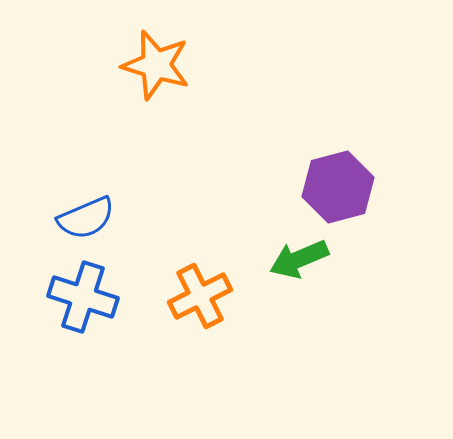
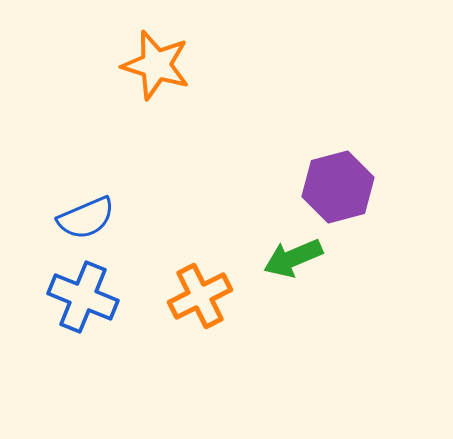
green arrow: moved 6 px left, 1 px up
blue cross: rotated 4 degrees clockwise
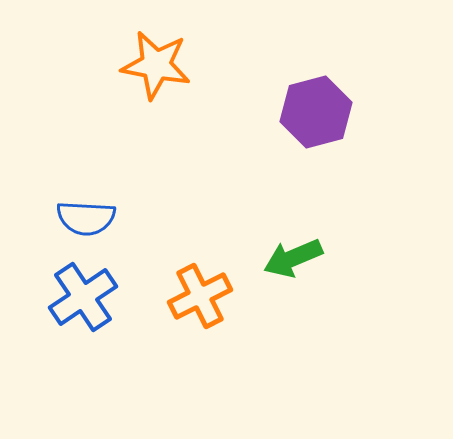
orange star: rotated 6 degrees counterclockwise
purple hexagon: moved 22 px left, 75 px up
blue semicircle: rotated 26 degrees clockwise
blue cross: rotated 34 degrees clockwise
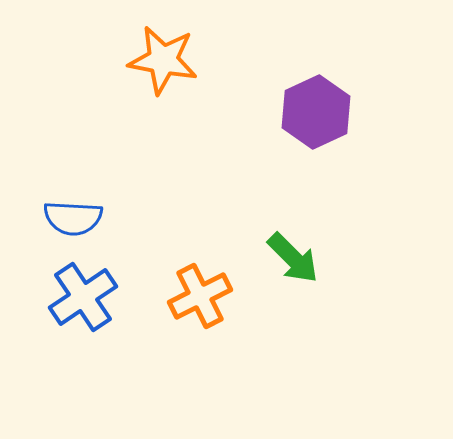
orange star: moved 7 px right, 5 px up
purple hexagon: rotated 10 degrees counterclockwise
blue semicircle: moved 13 px left
green arrow: rotated 112 degrees counterclockwise
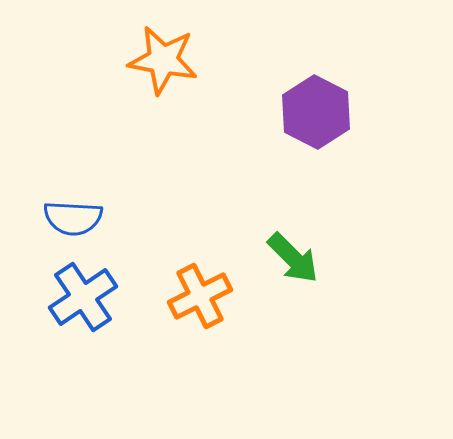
purple hexagon: rotated 8 degrees counterclockwise
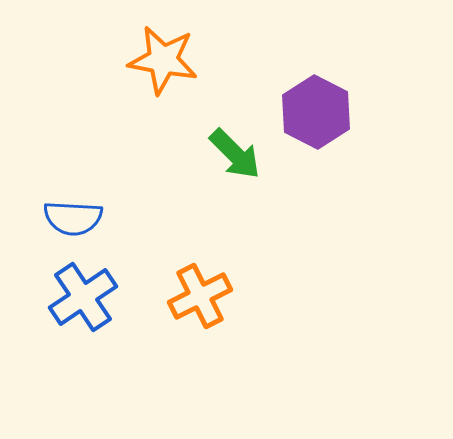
green arrow: moved 58 px left, 104 px up
